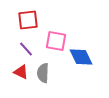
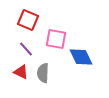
red square: rotated 30 degrees clockwise
pink square: moved 2 px up
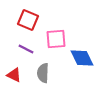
pink square: rotated 15 degrees counterclockwise
purple line: rotated 21 degrees counterclockwise
blue diamond: moved 1 px right, 1 px down
red triangle: moved 7 px left, 3 px down
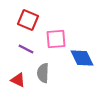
red triangle: moved 4 px right, 5 px down
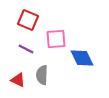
gray semicircle: moved 1 px left, 2 px down
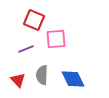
red square: moved 6 px right
purple line: rotated 49 degrees counterclockwise
blue diamond: moved 9 px left, 21 px down
red triangle: rotated 21 degrees clockwise
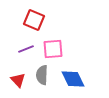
pink square: moved 3 px left, 10 px down
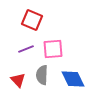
red square: moved 2 px left
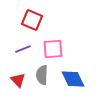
purple line: moved 3 px left
